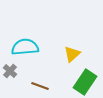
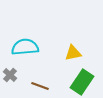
yellow triangle: moved 1 px right, 1 px up; rotated 30 degrees clockwise
gray cross: moved 4 px down
green rectangle: moved 3 px left
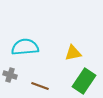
gray cross: rotated 24 degrees counterclockwise
green rectangle: moved 2 px right, 1 px up
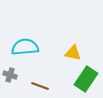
yellow triangle: rotated 24 degrees clockwise
green rectangle: moved 2 px right, 2 px up
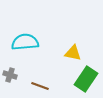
cyan semicircle: moved 5 px up
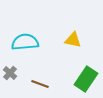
yellow triangle: moved 13 px up
gray cross: moved 2 px up; rotated 24 degrees clockwise
brown line: moved 2 px up
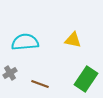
gray cross: rotated 16 degrees clockwise
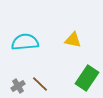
gray cross: moved 8 px right, 13 px down
green rectangle: moved 1 px right, 1 px up
brown line: rotated 24 degrees clockwise
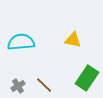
cyan semicircle: moved 4 px left
brown line: moved 4 px right, 1 px down
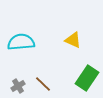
yellow triangle: rotated 12 degrees clockwise
brown line: moved 1 px left, 1 px up
